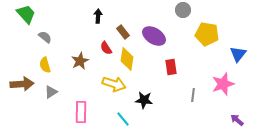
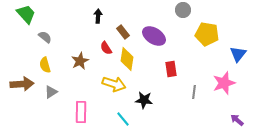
red rectangle: moved 2 px down
pink star: moved 1 px right, 1 px up
gray line: moved 1 px right, 3 px up
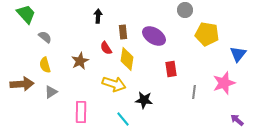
gray circle: moved 2 px right
brown rectangle: rotated 32 degrees clockwise
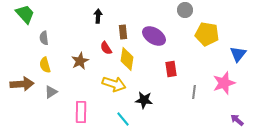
green trapezoid: moved 1 px left
gray semicircle: moved 1 px left, 1 px down; rotated 136 degrees counterclockwise
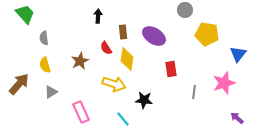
brown arrow: moved 3 px left; rotated 45 degrees counterclockwise
pink rectangle: rotated 25 degrees counterclockwise
purple arrow: moved 2 px up
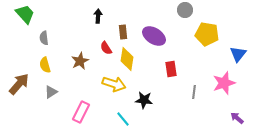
pink rectangle: rotated 50 degrees clockwise
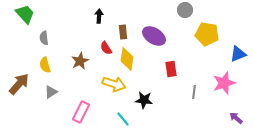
black arrow: moved 1 px right
blue triangle: rotated 30 degrees clockwise
purple arrow: moved 1 px left
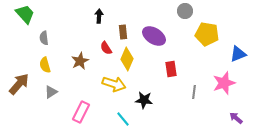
gray circle: moved 1 px down
yellow diamond: rotated 15 degrees clockwise
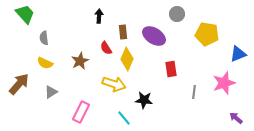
gray circle: moved 8 px left, 3 px down
yellow semicircle: moved 2 px up; rotated 49 degrees counterclockwise
cyan line: moved 1 px right, 1 px up
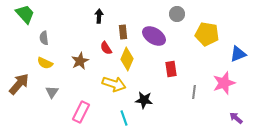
gray triangle: moved 1 px right; rotated 24 degrees counterclockwise
cyan line: rotated 21 degrees clockwise
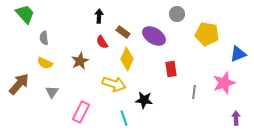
brown rectangle: rotated 48 degrees counterclockwise
red semicircle: moved 4 px left, 6 px up
purple arrow: rotated 48 degrees clockwise
